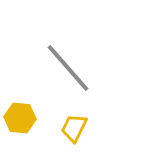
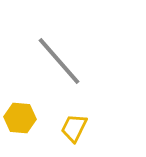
gray line: moved 9 px left, 7 px up
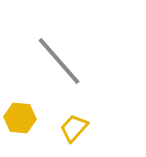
yellow trapezoid: rotated 16 degrees clockwise
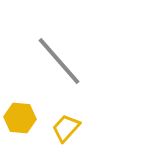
yellow trapezoid: moved 8 px left
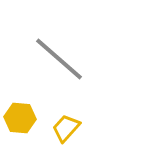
gray line: moved 2 px up; rotated 8 degrees counterclockwise
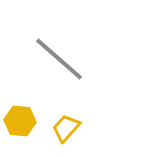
yellow hexagon: moved 3 px down
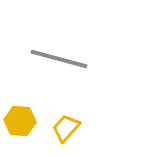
gray line: rotated 26 degrees counterclockwise
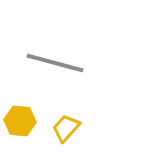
gray line: moved 4 px left, 4 px down
